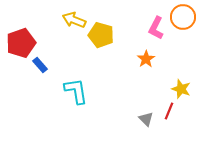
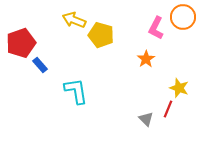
yellow star: moved 2 px left, 1 px up
red line: moved 1 px left, 2 px up
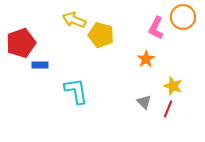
blue rectangle: rotated 49 degrees counterclockwise
yellow star: moved 6 px left, 2 px up
gray triangle: moved 2 px left, 17 px up
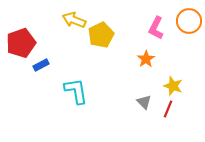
orange circle: moved 6 px right, 4 px down
yellow pentagon: rotated 30 degrees clockwise
blue rectangle: moved 1 px right; rotated 28 degrees counterclockwise
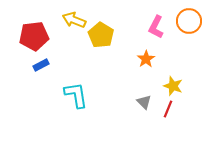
pink L-shape: moved 1 px up
yellow pentagon: rotated 15 degrees counterclockwise
red pentagon: moved 13 px right, 7 px up; rotated 12 degrees clockwise
cyan L-shape: moved 4 px down
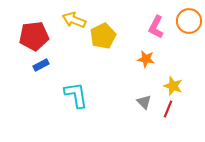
yellow pentagon: moved 2 px right, 1 px down; rotated 15 degrees clockwise
orange star: rotated 30 degrees counterclockwise
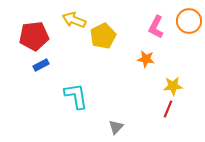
yellow star: rotated 24 degrees counterclockwise
cyan L-shape: moved 1 px down
gray triangle: moved 28 px left, 25 px down; rotated 28 degrees clockwise
